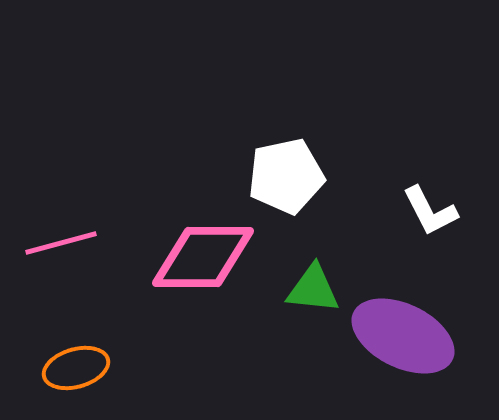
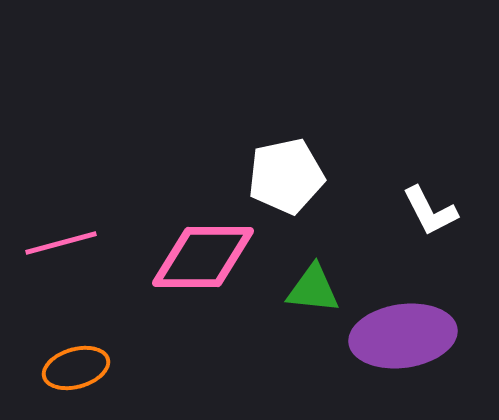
purple ellipse: rotated 34 degrees counterclockwise
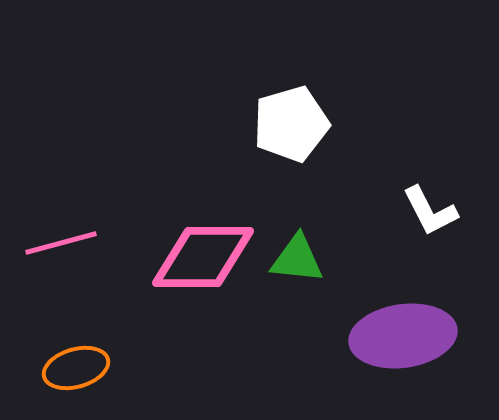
white pentagon: moved 5 px right, 52 px up; rotated 4 degrees counterclockwise
green triangle: moved 16 px left, 30 px up
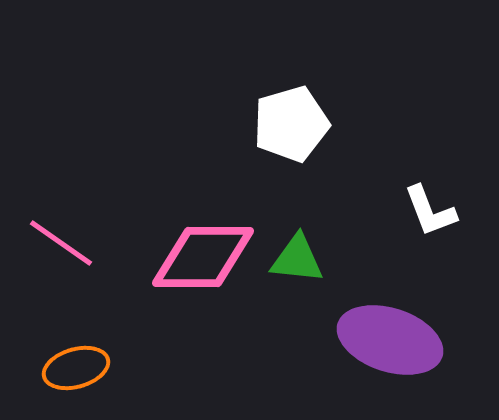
white L-shape: rotated 6 degrees clockwise
pink line: rotated 50 degrees clockwise
purple ellipse: moved 13 px left, 4 px down; rotated 26 degrees clockwise
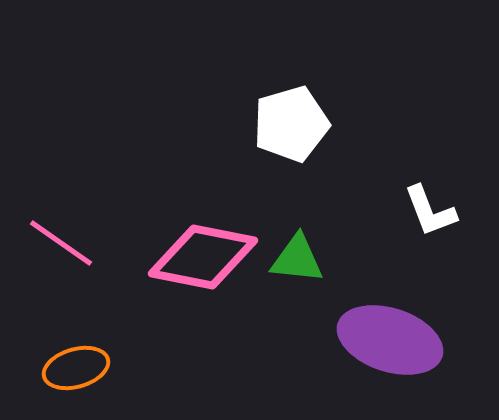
pink diamond: rotated 11 degrees clockwise
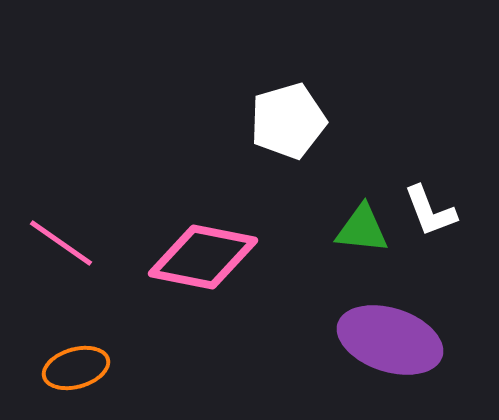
white pentagon: moved 3 px left, 3 px up
green triangle: moved 65 px right, 30 px up
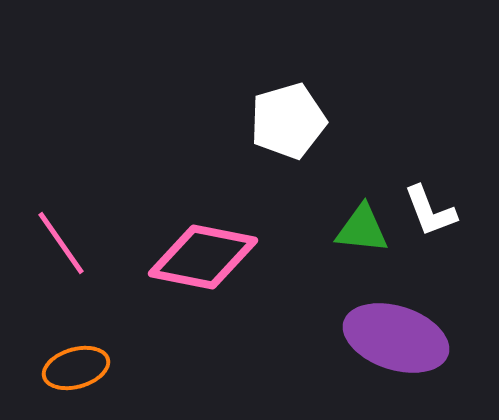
pink line: rotated 20 degrees clockwise
purple ellipse: moved 6 px right, 2 px up
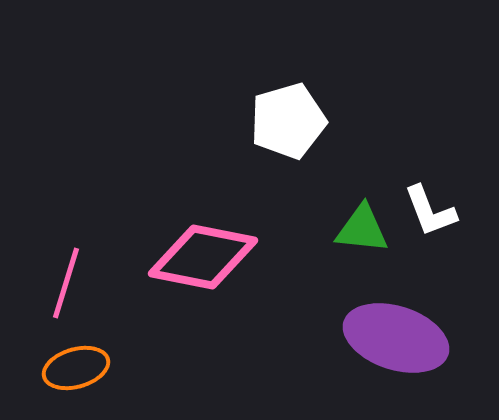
pink line: moved 5 px right, 40 px down; rotated 52 degrees clockwise
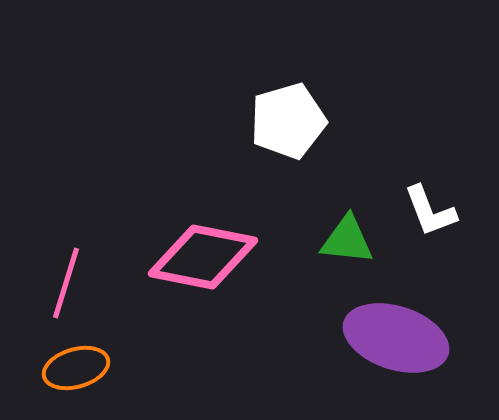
green triangle: moved 15 px left, 11 px down
